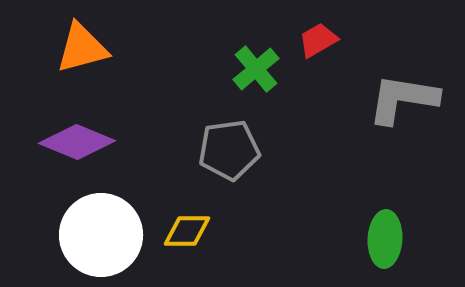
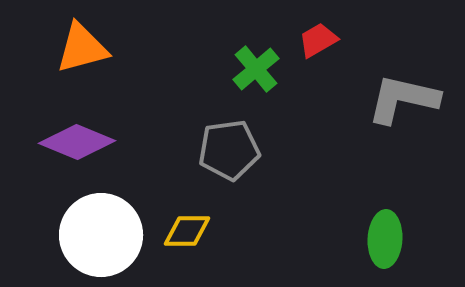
gray L-shape: rotated 4 degrees clockwise
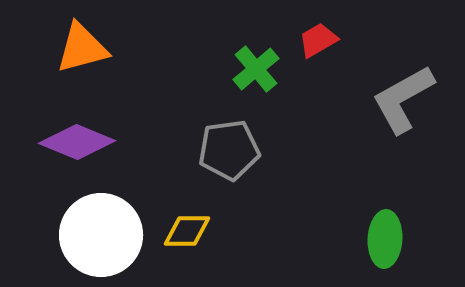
gray L-shape: rotated 42 degrees counterclockwise
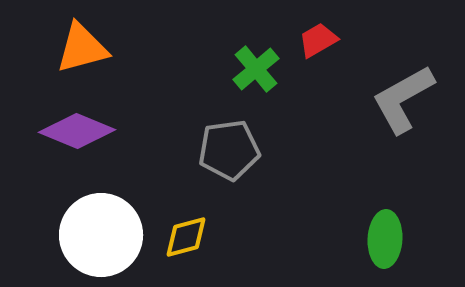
purple diamond: moved 11 px up
yellow diamond: moved 1 px left, 6 px down; rotated 15 degrees counterclockwise
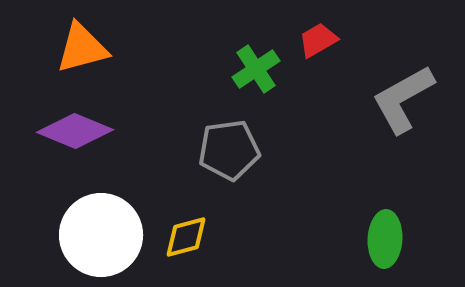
green cross: rotated 6 degrees clockwise
purple diamond: moved 2 px left
